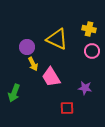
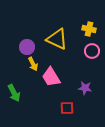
green arrow: rotated 48 degrees counterclockwise
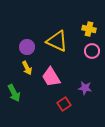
yellow triangle: moved 2 px down
yellow arrow: moved 6 px left, 4 px down
red square: moved 3 px left, 4 px up; rotated 32 degrees counterclockwise
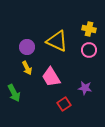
pink circle: moved 3 px left, 1 px up
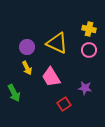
yellow triangle: moved 2 px down
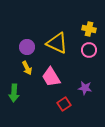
green arrow: rotated 30 degrees clockwise
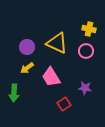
pink circle: moved 3 px left, 1 px down
yellow arrow: rotated 80 degrees clockwise
